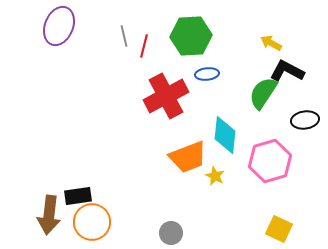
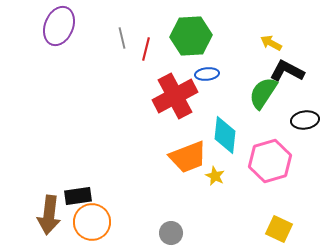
gray line: moved 2 px left, 2 px down
red line: moved 2 px right, 3 px down
red cross: moved 9 px right
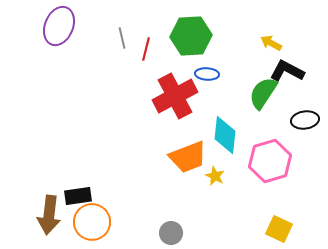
blue ellipse: rotated 10 degrees clockwise
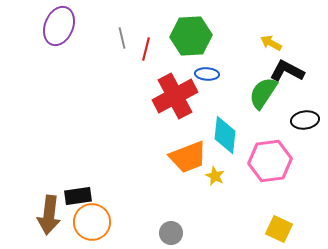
pink hexagon: rotated 9 degrees clockwise
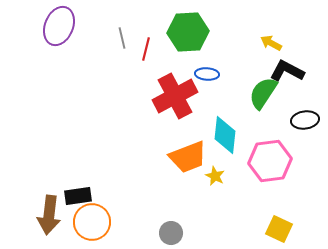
green hexagon: moved 3 px left, 4 px up
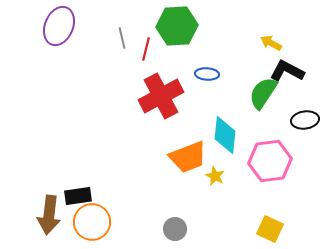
green hexagon: moved 11 px left, 6 px up
red cross: moved 14 px left
yellow square: moved 9 px left
gray circle: moved 4 px right, 4 px up
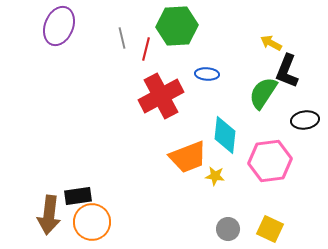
black L-shape: rotated 96 degrees counterclockwise
yellow star: rotated 18 degrees counterclockwise
gray circle: moved 53 px right
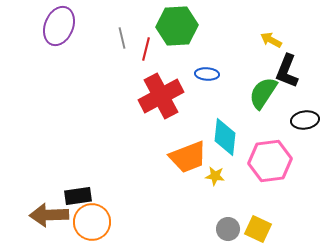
yellow arrow: moved 3 px up
cyan diamond: moved 2 px down
brown arrow: rotated 81 degrees clockwise
yellow square: moved 12 px left
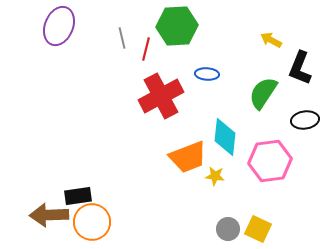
black L-shape: moved 13 px right, 3 px up
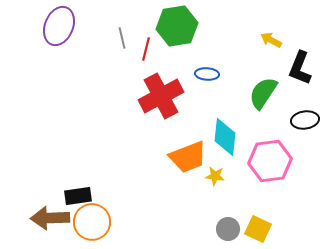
green hexagon: rotated 6 degrees counterclockwise
brown arrow: moved 1 px right, 3 px down
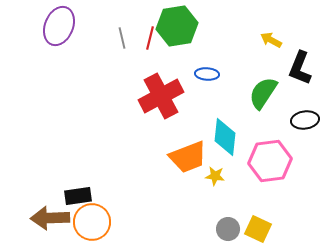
red line: moved 4 px right, 11 px up
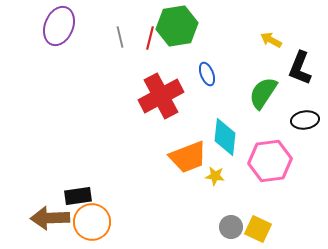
gray line: moved 2 px left, 1 px up
blue ellipse: rotated 65 degrees clockwise
gray circle: moved 3 px right, 2 px up
